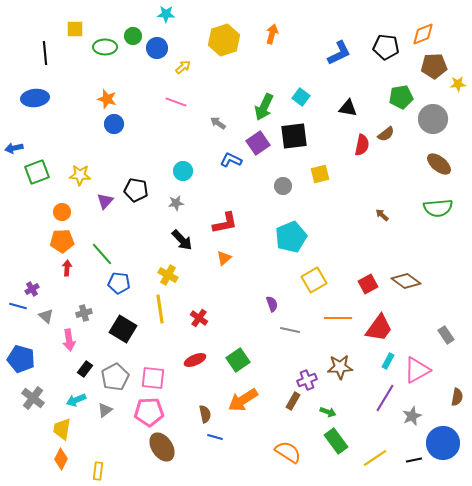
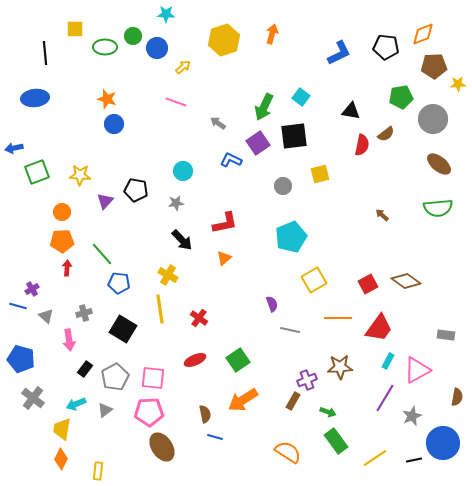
black triangle at (348, 108): moved 3 px right, 3 px down
gray rectangle at (446, 335): rotated 48 degrees counterclockwise
cyan arrow at (76, 400): moved 4 px down
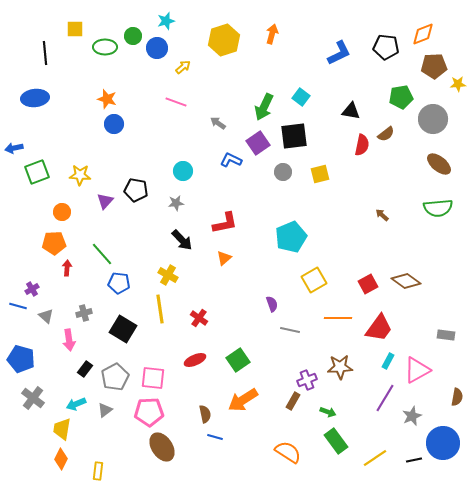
cyan star at (166, 14): moved 7 px down; rotated 18 degrees counterclockwise
gray circle at (283, 186): moved 14 px up
orange pentagon at (62, 241): moved 8 px left, 2 px down
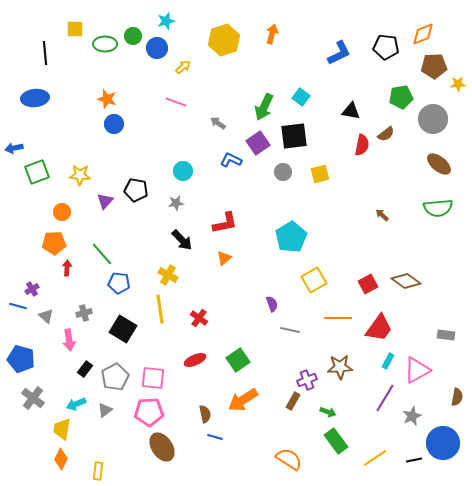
green ellipse at (105, 47): moved 3 px up
cyan pentagon at (291, 237): rotated 8 degrees counterclockwise
orange semicircle at (288, 452): moved 1 px right, 7 px down
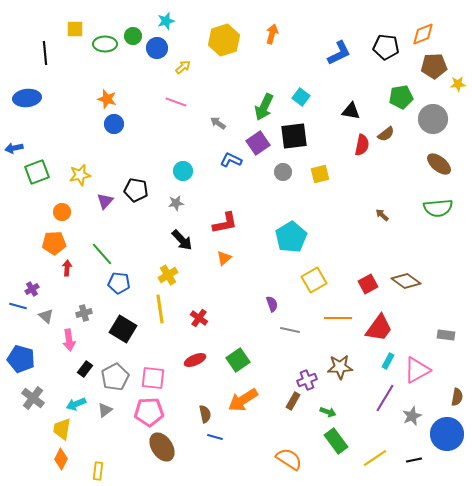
blue ellipse at (35, 98): moved 8 px left
yellow star at (80, 175): rotated 15 degrees counterclockwise
yellow cross at (168, 275): rotated 30 degrees clockwise
blue circle at (443, 443): moved 4 px right, 9 px up
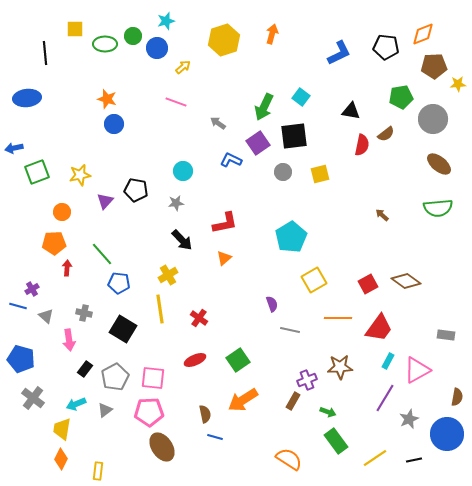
gray cross at (84, 313): rotated 28 degrees clockwise
gray star at (412, 416): moved 3 px left, 3 px down
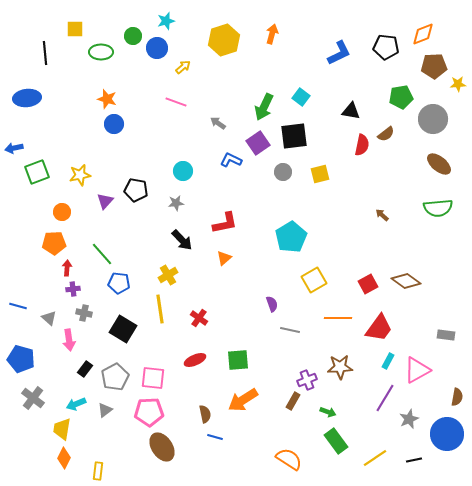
green ellipse at (105, 44): moved 4 px left, 8 px down
purple cross at (32, 289): moved 41 px right; rotated 24 degrees clockwise
gray triangle at (46, 316): moved 3 px right, 2 px down
green square at (238, 360): rotated 30 degrees clockwise
orange diamond at (61, 459): moved 3 px right, 1 px up
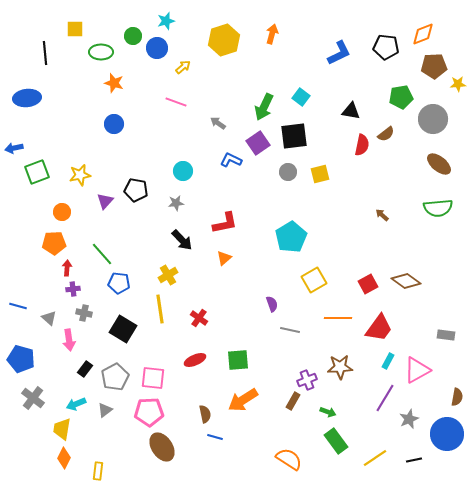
orange star at (107, 99): moved 7 px right, 16 px up
gray circle at (283, 172): moved 5 px right
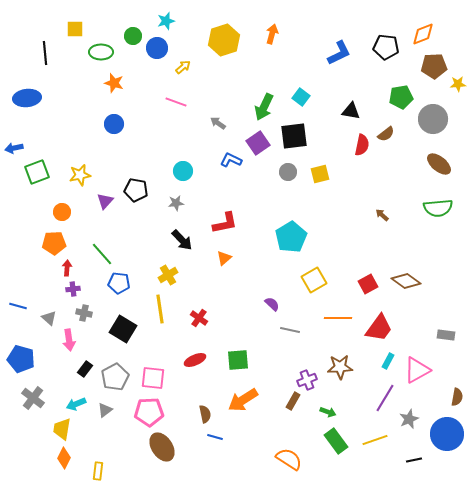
purple semicircle at (272, 304): rotated 28 degrees counterclockwise
yellow line at (375, 458): moved 18 px up; rotated 15 degrees clockwise
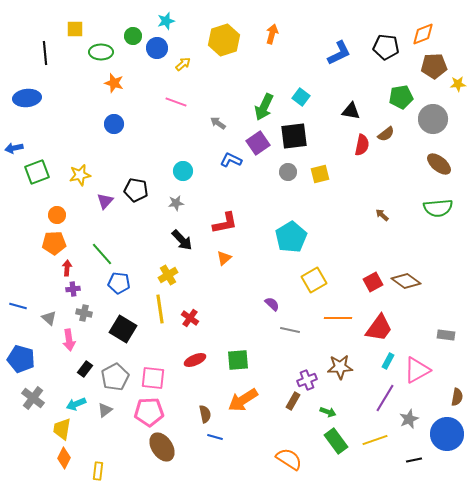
yellow arrow at (183, 67): moved 3 px up
orange circle at (62, 212): moved 5 px left, 3 px down
red square at (368, 284): moved 5 px right, 2 px up
red cross at (199, 318): moved 9 px left
